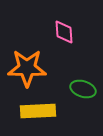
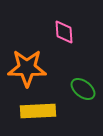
green ellipse: rotated 20 degrees clockwise
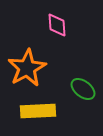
pink diamond: moved 7 px left, 7 px up
orange star: rotated 30 degrees counterclockwise
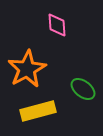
orange star: moved 1 px down
yellow rectangle: rotated 12 degrees counterclockwise
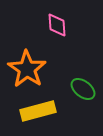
orange star: rotated 9 degrees counterclockwise
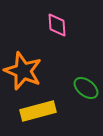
orange star: moved 4 px left, 2 px down; rotated 12 degrees counterclockwise
green ellipse: moved 3 px right, 1 px up
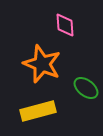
pink diamond: moved 8 px right
orange star: moved 19 px right, 7 px up
